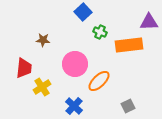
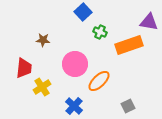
purple triangle: rotated 12 degrees clockwise
orange rectangle: rotated 12 degrees counterclockwise
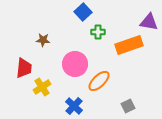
green cross: moved 2 px left; rotated 24 degrees counterclockwise
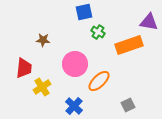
blue square: moved 1 px right; rotated 30 degrees clockwise
green cross: rotated 32 degrees clockwise
gray square: moved 1 px up
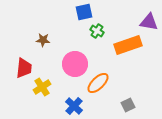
green cross: moved 1 px left, 1 px up
orange rectangle: moved 1 px left
orange ellipse: moved 1 px left, 2 px down
